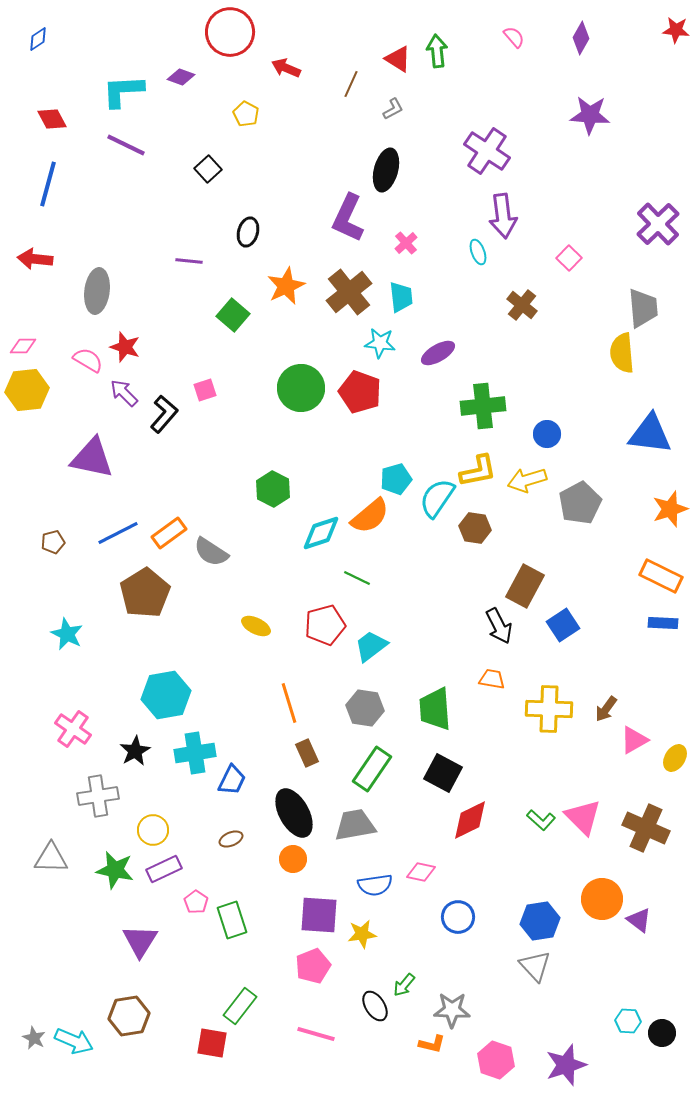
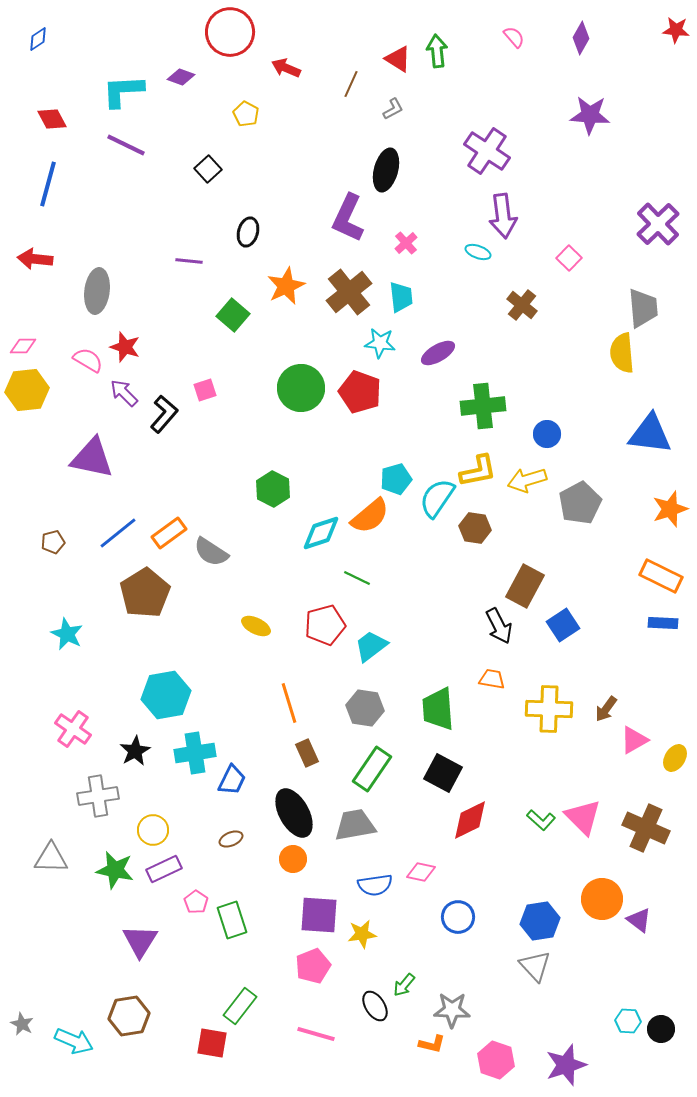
cyan ellipse at (478, 252): rotated 50 degrees counterclockwise
blue line at (118, 533): rotated 12 degrees counterclockwise
green trapezoid at (435, 709): moved 3 px right
black circle at (662, 1033): moved 1 px left, 4 px up
gray star at (34, 1038): moved 12 px left, 14 px up
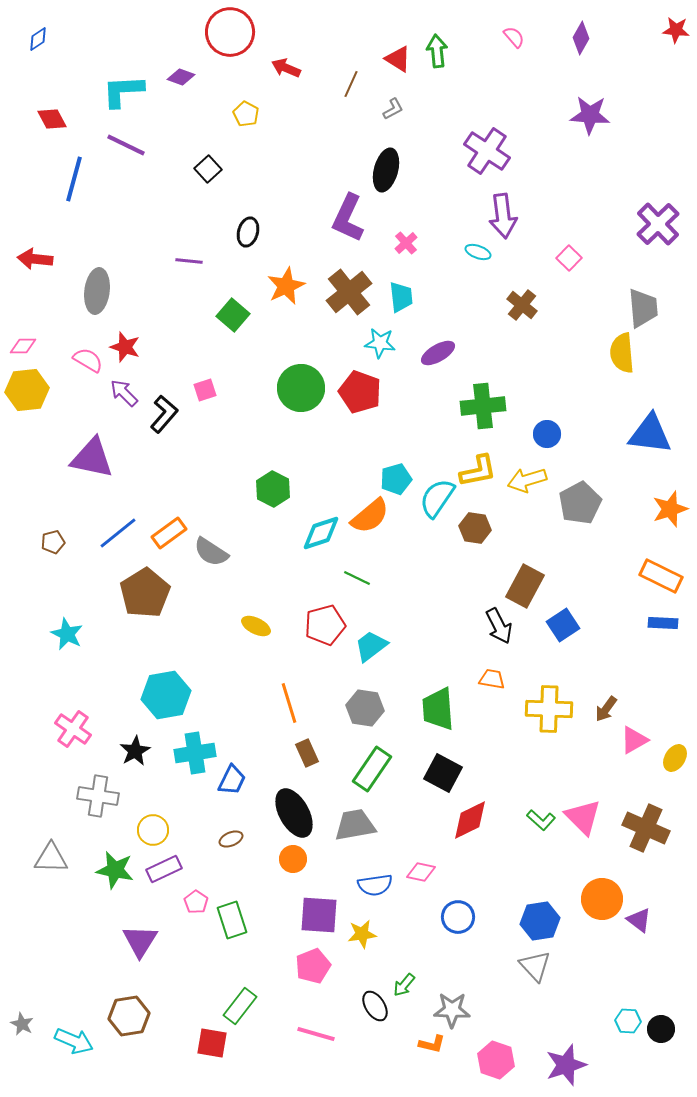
blue line at (48, 184): moved 26 px right, 5 px up
gray cross at (98, 796): rotated 18 degrees clockwise
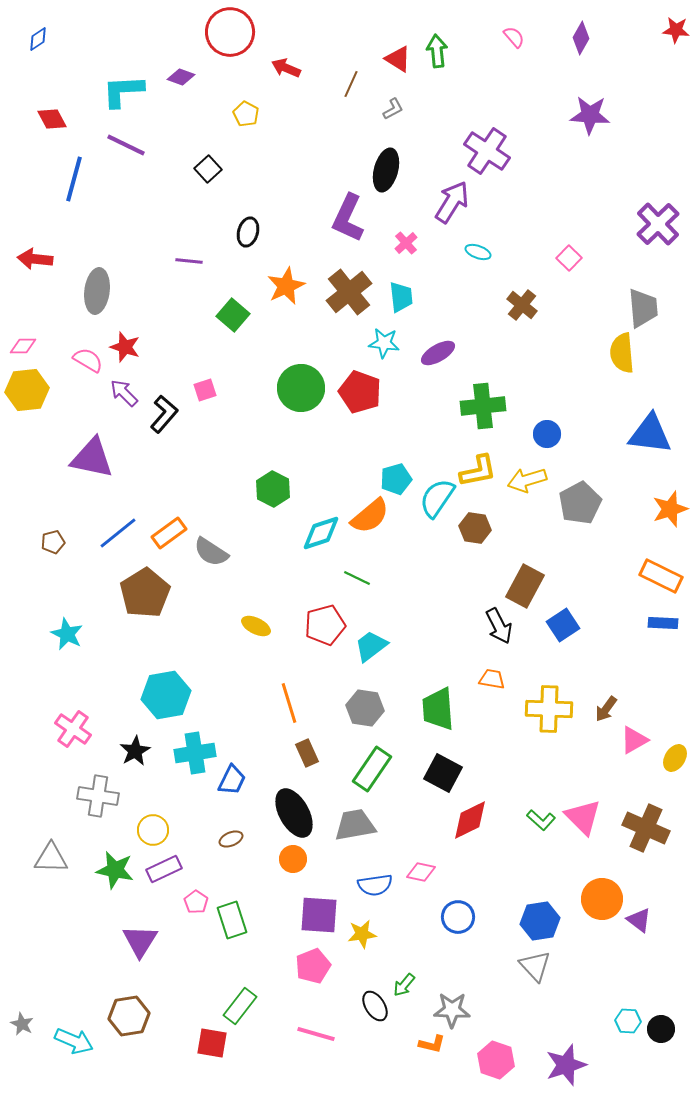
purple arrow at (503, 216): moved 51 px left, 14 px up; rotated 141 degrees counterclockwise
cyan star at (380, 343): moved 4 px right
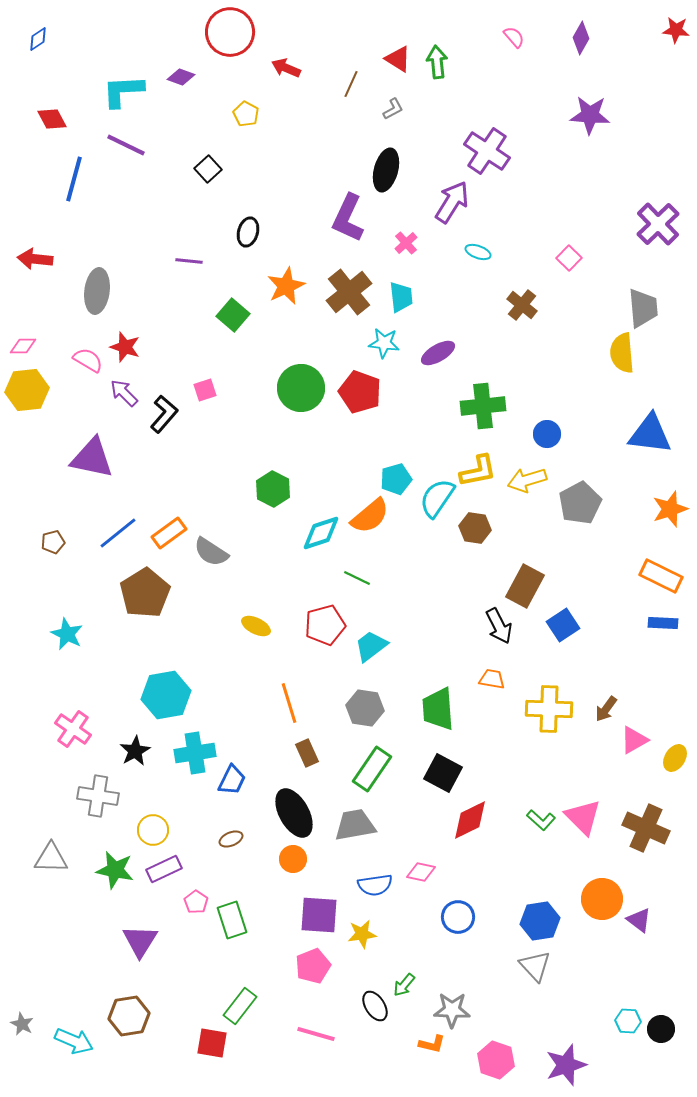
green arrow at (437, 51): moved 11 px down
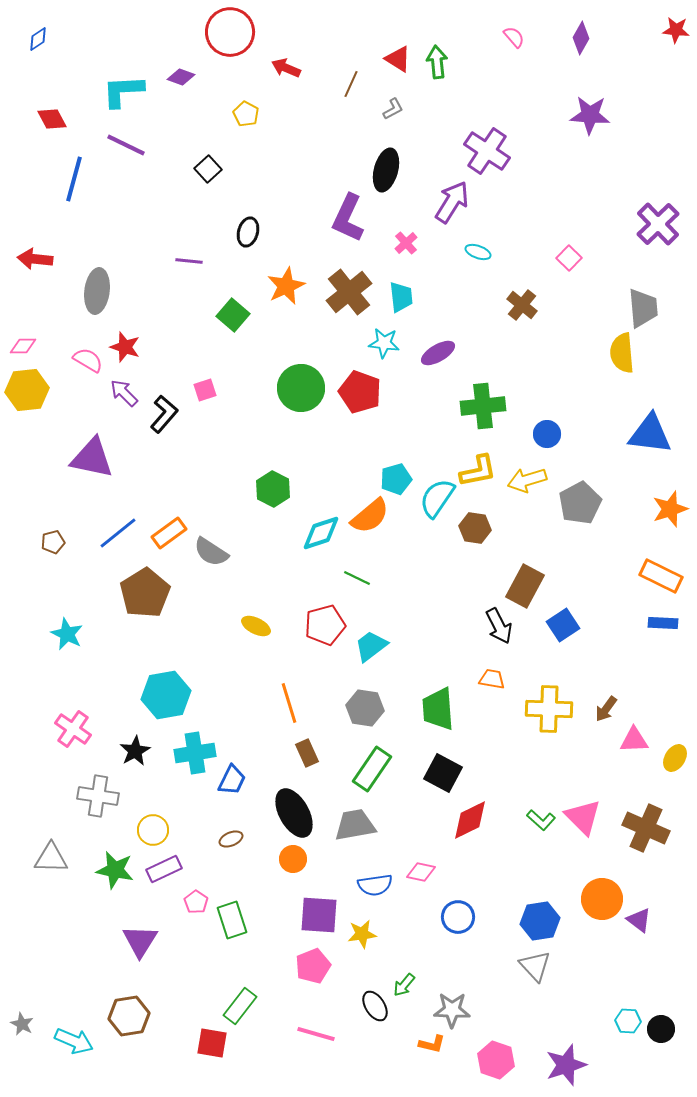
pink triangle at (634, 740): rotated 28 degrees clockwise
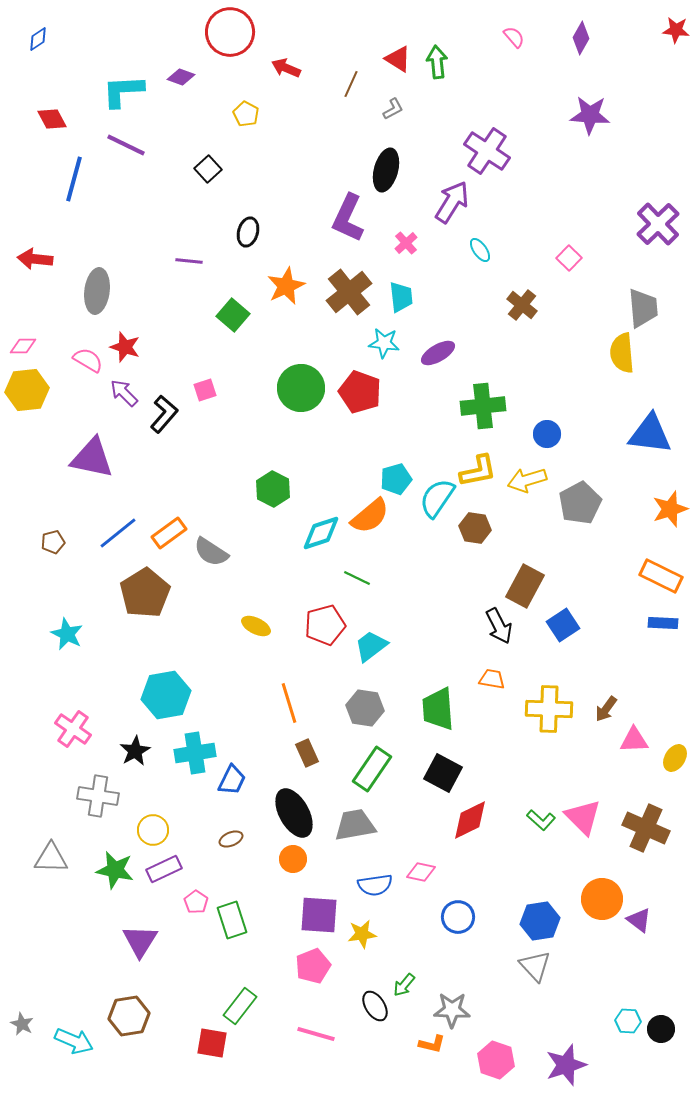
cyan ellipse at (478, 252): moved 2 px right, 2 px up; rotated 35 degrees clockwise
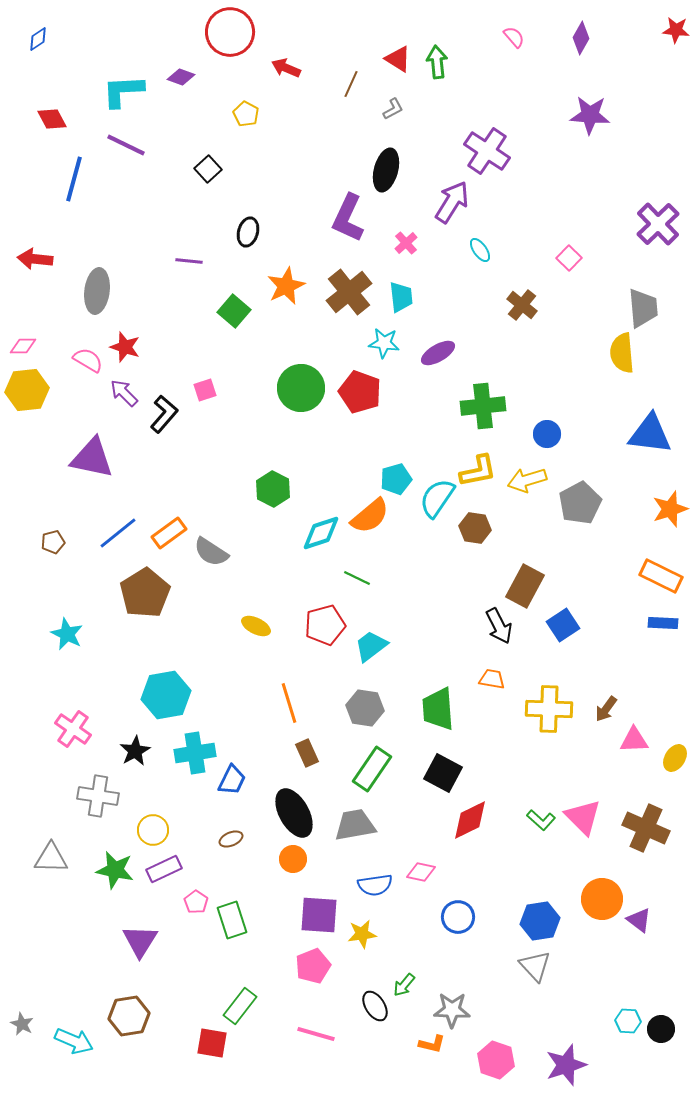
green square at (233, 315): moved 1 px right, 4 px up
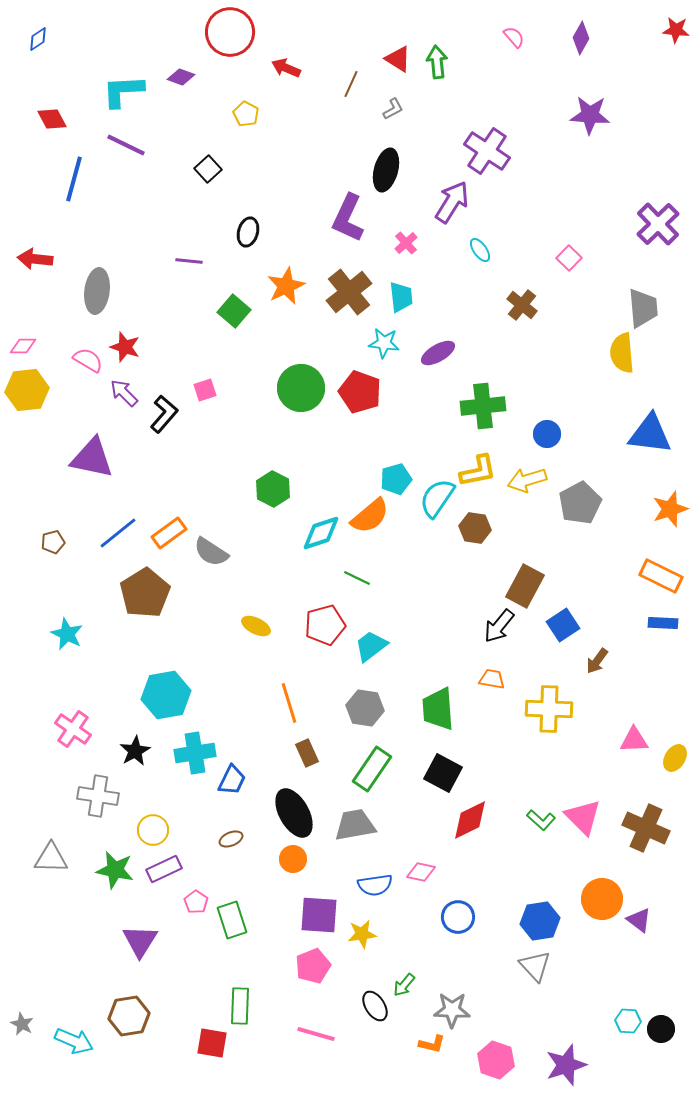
black arrow at (499, 626): rotated 66 degrees clockwise
brown arrow at (606, 709): moved 9 px left, 48 px up
green rectangle at (240, 1006): rotated 36 degrees counterclockwise
